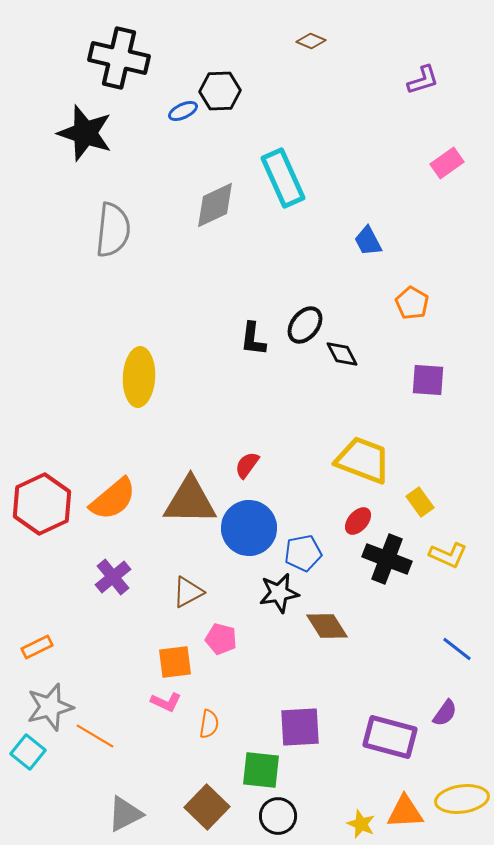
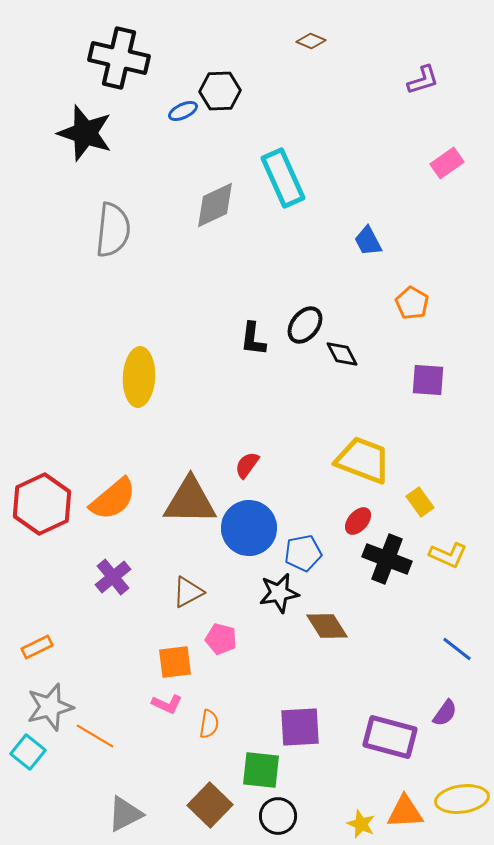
pink L-shape at (166, 702): moved 1 px right, 2 px down
brown square at (207, 807): moved 3 px right, 2 px up
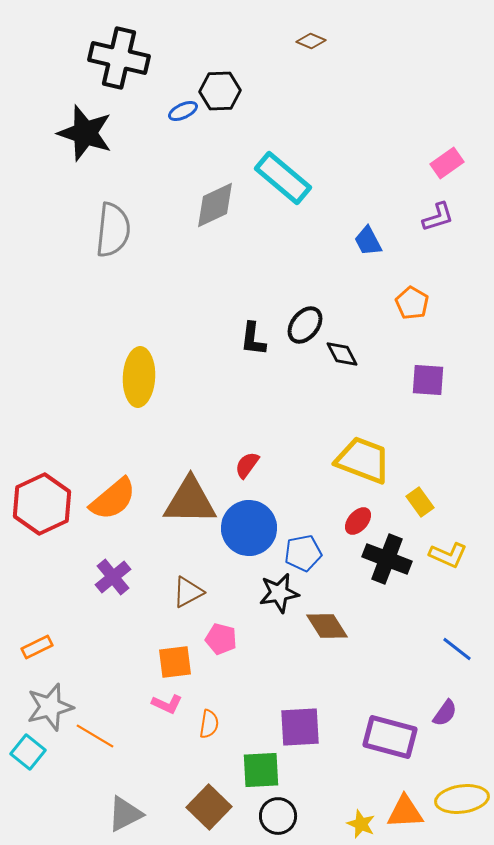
purple L-shape at (423, 80): moved 15 px right, 137 px down
cyan rectangle at (283, 178): rotated 26 degrees counterclockwise
green square at (261, 770): rotated 9 degrees counterclockwise
brown square at (210, 805): moved 1 px left, 2 px down
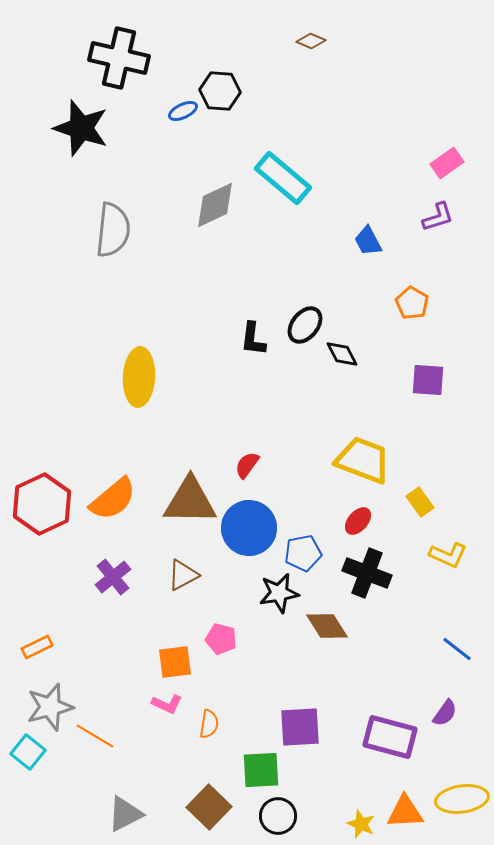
black hexagon at (220, 91): rotated 6 degrees clockwise
black star at (85, 133): moved 4 px left, 5 px up
black cross at (387, 559): moved 20 px left, 14 px down
brown triangle at (188, 592): moved 5 px left, 17 px up
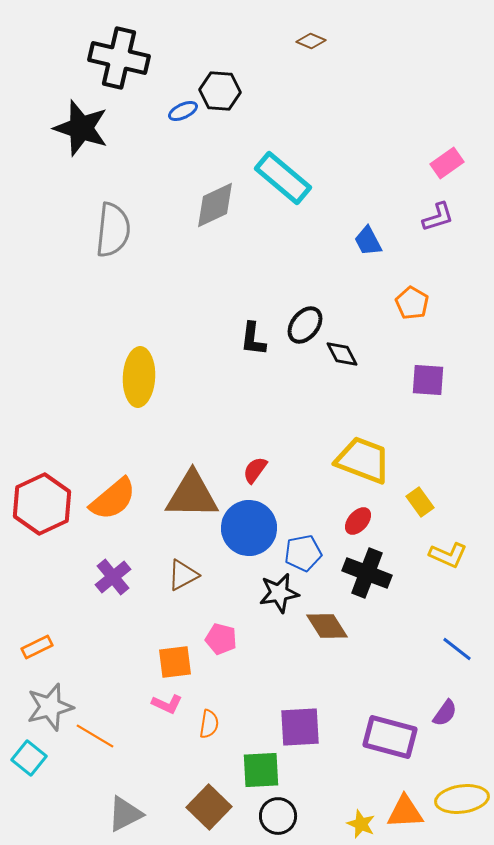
red semicircle at (247, 465): moved 8 px right, 5 px down
brown triangle at (190, 501): moved 2 px right, 6 px up
cyan square at (28, 752): moved 1 px right, 6 px down
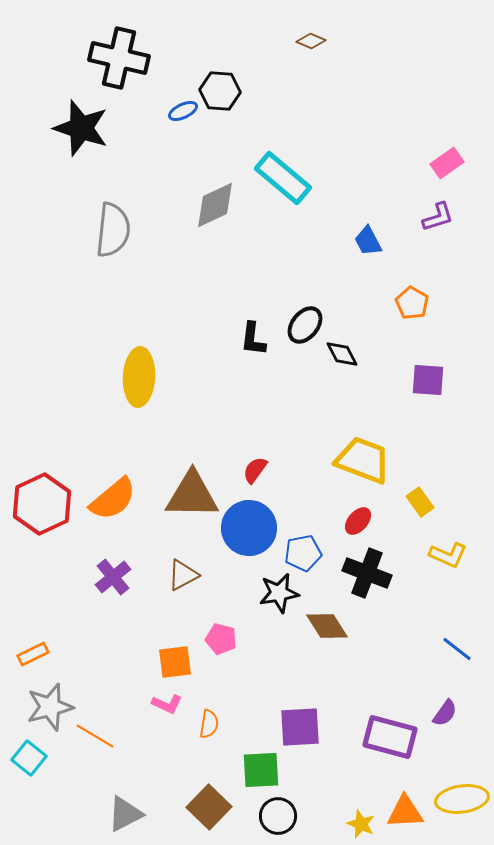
orange rectangle at (37, 647): moved 4 px left, 7 px down
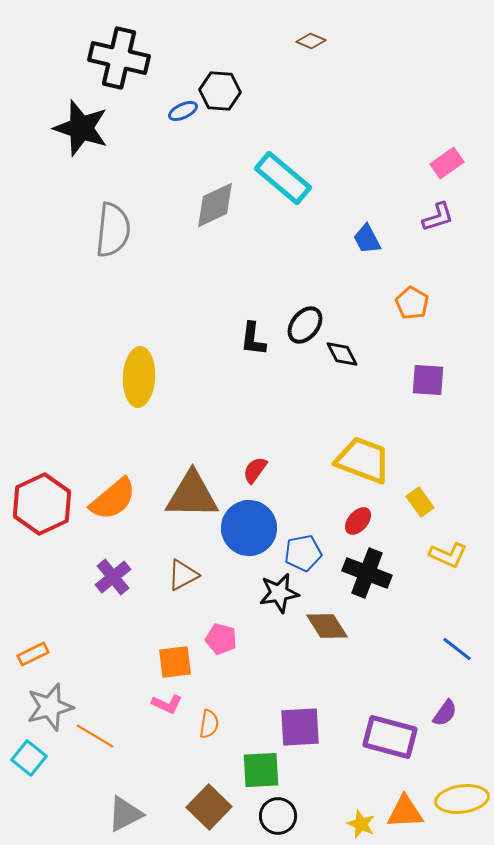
blue trapezoid at (368, 241): moved 1 px left, 2 px up
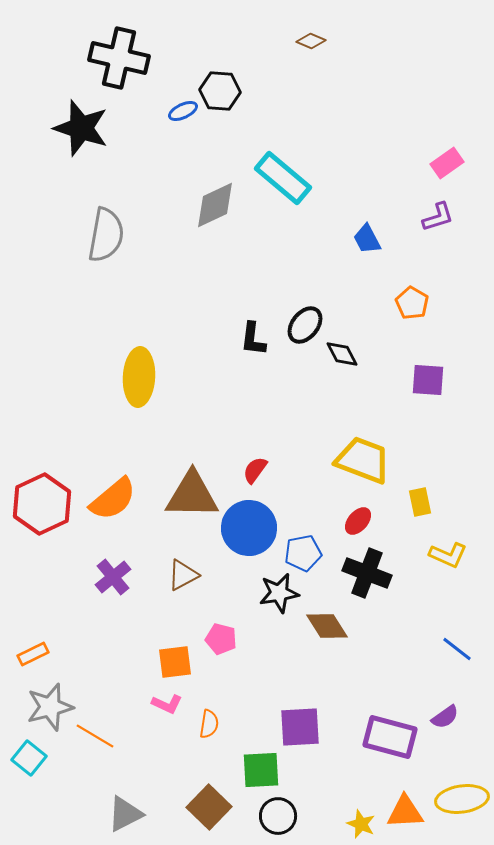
gray semicircle at (113, 230): moved 7 px left, 5 px down; rotated 4 degrees clockwise
yellow rectangle at (420, 502): rotated 24 degrees clockwise
purple semicircle at (445, 713): moved 4 px down; rotated 20 degrees clockwise
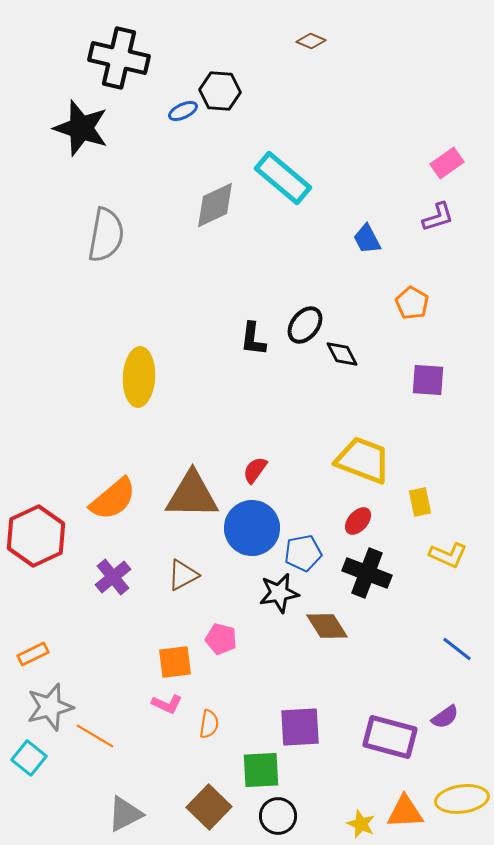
red hexagon at (42, 504): moved 6 px left, 32 px down
blue circle at (249, 528): moved 3 px right
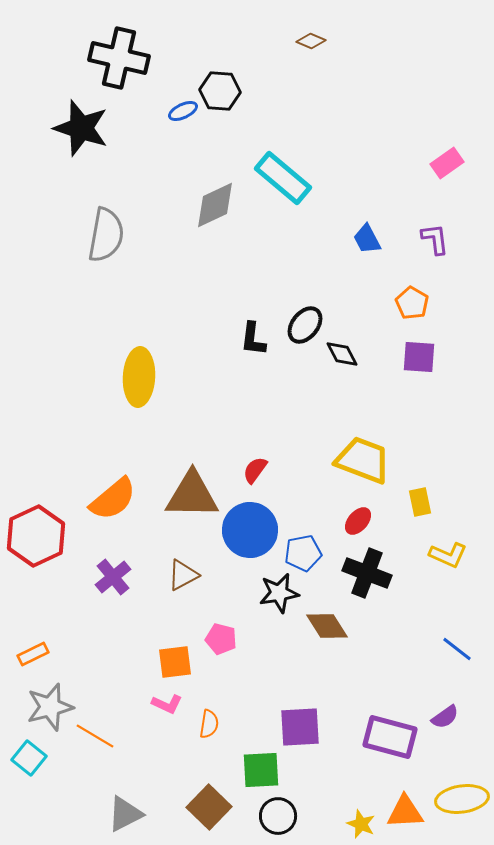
purple L-shape at (438, 217): moved 3 px left, 22 px down; rotated 80 degrees counterclockwise
purple square at (428, 380): moved 9 px left, 23 px up
blue circle at (252, 528): moved 2 px left, 2 px down
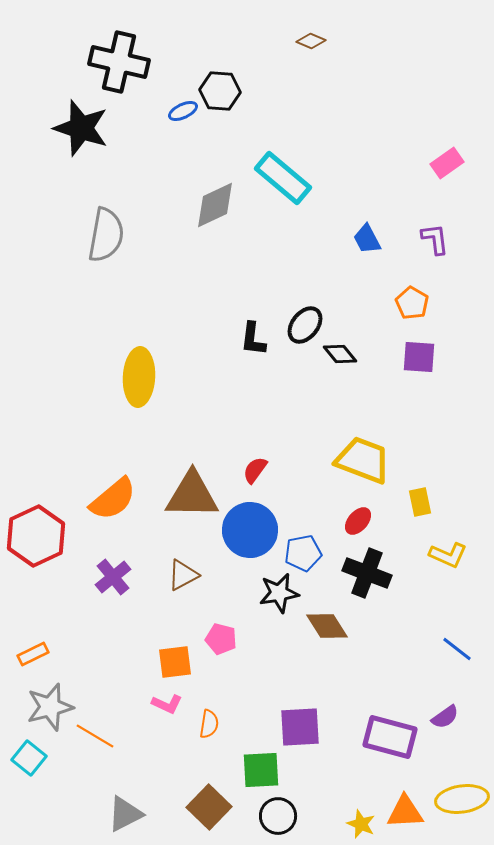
black cross at (119, 58): moved 4 px down
black diamond at (342, 354): moved 2 px left; rotated 12 degrees counterclockwise
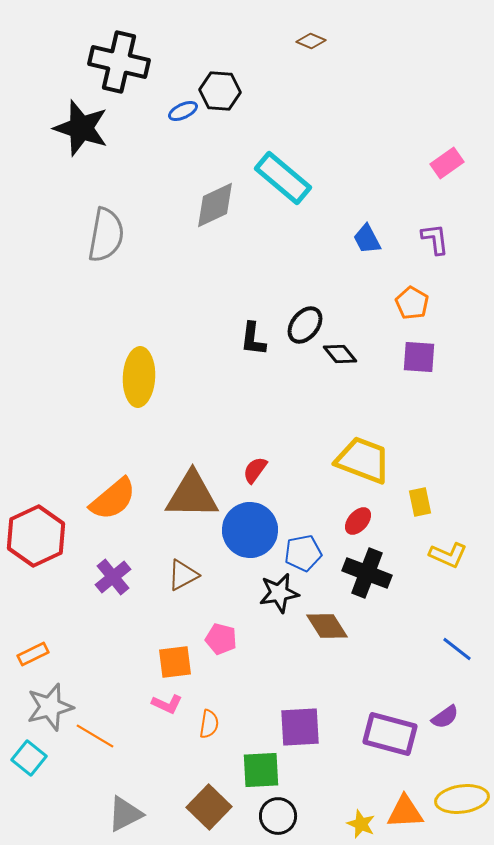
purple rectangle at (390, 737): moved 3 px up
